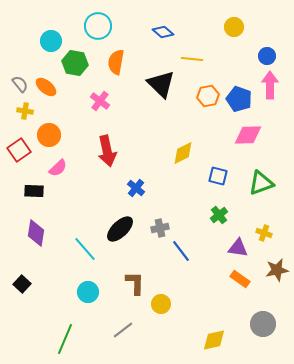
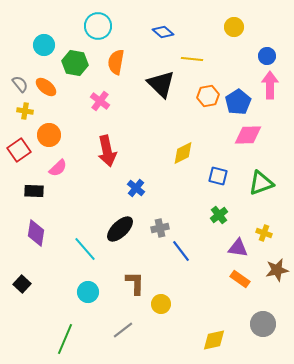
cyan circle at (51, 41): moved 7 px left, 4 px down
blue pentagon at (239, 99): moved 1 px left, 3 px down; rotated 20 degrees clockwise
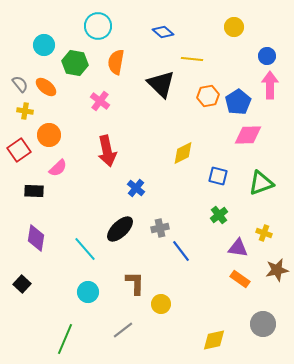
purple diamond at (36, 233): moved 5 px down
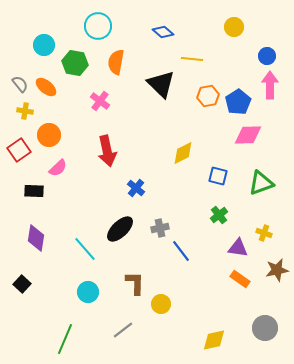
gray circle at (263, 324): moved 2 px right, 4 px down
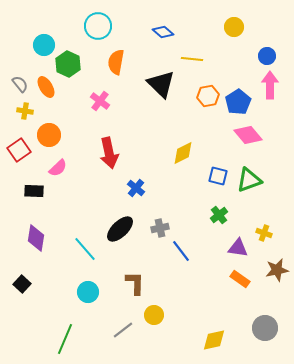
green hexagon at (75, 63): moved 7 px left, 1 px down; rotated 15 degrees clockwise
orange ellipse at (46, 87): rotated 20 degrees clockwise
pink diamond at (248, 135): rotated 52 degrees clockwise
red arrow at (107, 151): moved 2 px right, 2 px down
green triangle at (261, 183): moved 12 px left, 3 px up
yellow circle at (161, 304): moved 7 px left, 11 px down
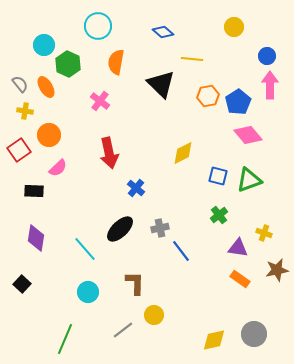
gray circle at (265, 328): moved 11 px left, 6 px down
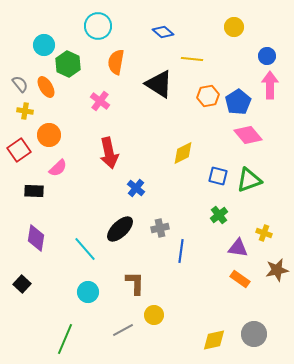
black triangle at (161, 84): moved 2 px left; rotated 12 degrees counterclockwise
blue line at (181, 251): rotated 45 degrees clockwise
gray line at (123, 330): rotated 10 degrees clockwise
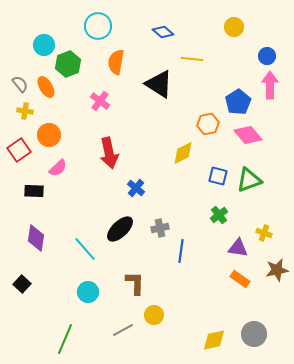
green hexagon at (68, 64): rotated 15 degrees clockwise
orange hexagon at (208, 96): moved 28 px down
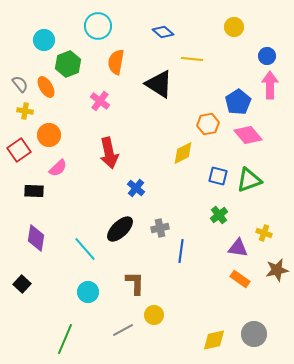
cyan circle at (44, 45): moved 5 px up
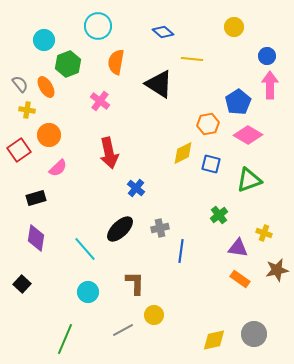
yellow cross at (25, 111): moved 2 px right, 1 px up
pink diamond at (248, 135): rotated 20 degrees counterclockwise
blue square at (218, 176): moved 7 px left, 12 px up
black rectangle at (34, 191): moved 2 px right, 7 px down; rotated 18 degrees counterclockwise
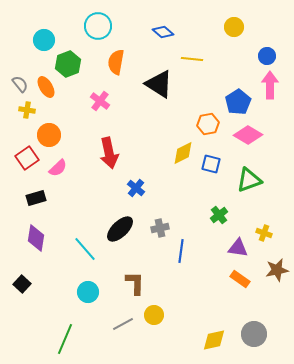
red square at (19, 150): moved 8 px right, 8 px down
gray line at (123, 330): moved 6 px up
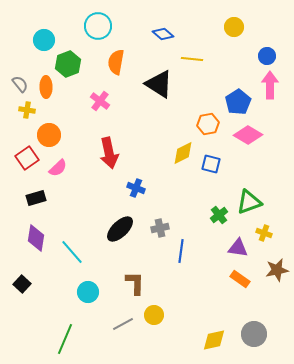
blue diamond at (163, 32): moved 2 px down
orange ellipse at (46, 87): rotated 30 degrees clockwise
green triangle at (249, 180): moved 22 px down
blue cross at (136, 188): rotated 18 degrees counterclockwise
cyan line at (85, 249): moved 13 px left, 3 px down
